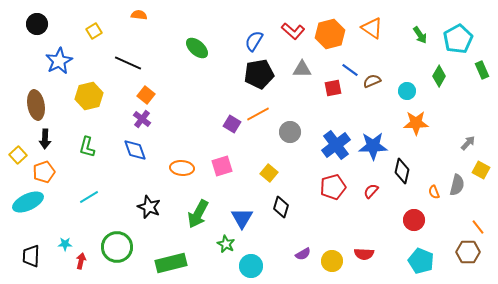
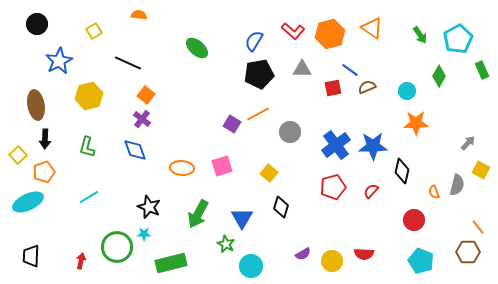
brown semicircle at (372, 81): moved 5 px left, 6 px down
cyan star at (65, 244): moved 79 px right, 10 px up
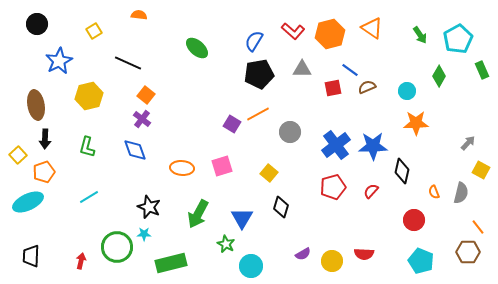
gray semicircle at (457, 185): moved 4 px right, 8 px down
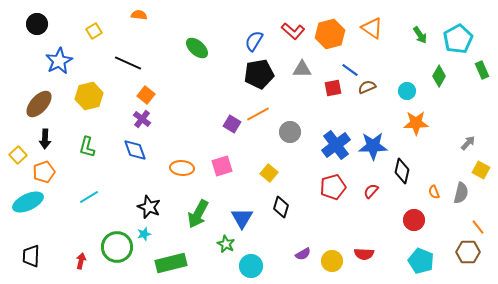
brown ellipse at (36, 105): moved 3 px right, 1 px up; rotated 52 degrees clockwise
cyan star at (144, 234): rotated 16 degrees counterclockwise
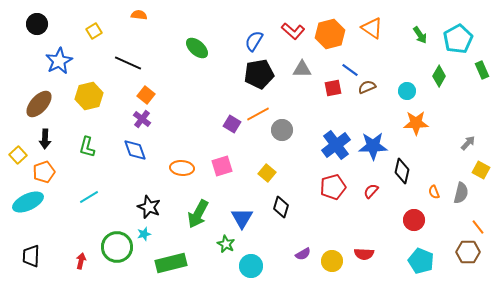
gray circle at (290, 132): moved 8 px left, 2 px up
yellow square at (269, 173): moved 2 px left
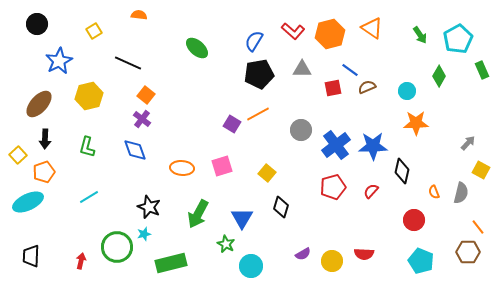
gray circle at (282, 130): moved 19 px right
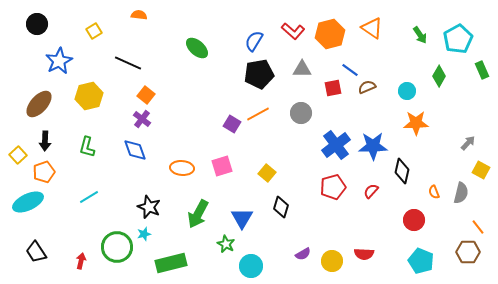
gray circle at (301, 130): moved 17 px up
black arrow at (45, 139): moved 2 px down
black trapezoid at (31, 256): moved 5 px right, 4 px up; rotated 35 degrees counterclockwise
